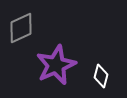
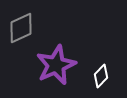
white diamond: rotated 30 degrees clockwise
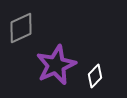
white diamond: moved 6 px left
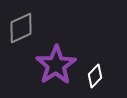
purple star: rotated 9 degrees counterclockwise
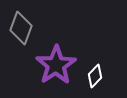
gray diamond: rotated 44 degrees counterclockwise
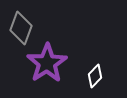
purple star: moved 9 px left, 2 px up
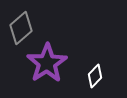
gray diamond: rotated 28 degrees clockwise
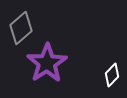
white diamond: moved 17 px right, 1 px up
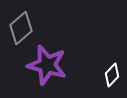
purple star: moved 2 px down; rotated 24 degrees counterclockwise
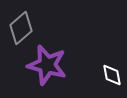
white diamond: rotated 55 degrees counterclockwise
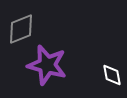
gray diamond: moved 1 px down; rotated 20 degrees clockwise
